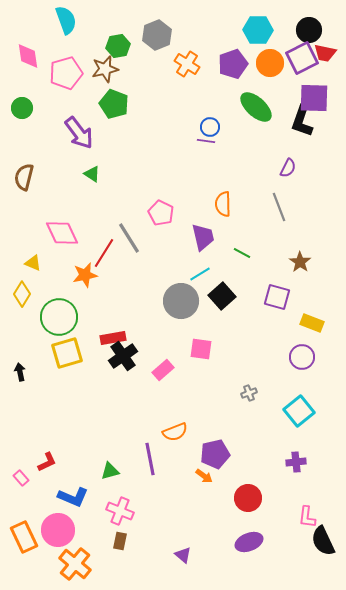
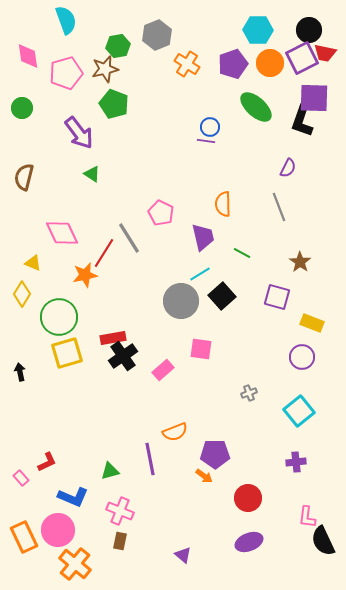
purple pentagon at (215, 454): rotated 12 degrees clockwise
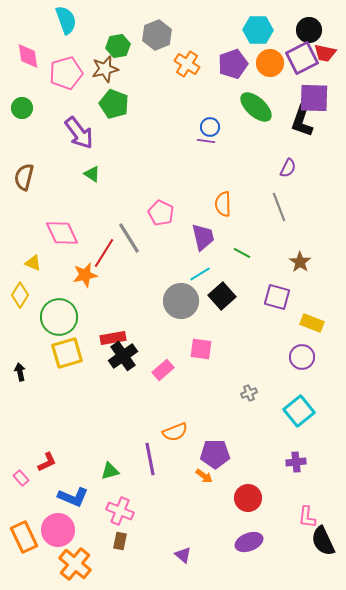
yellow diamond at (22, 294): moved 2 px left, 1 px down
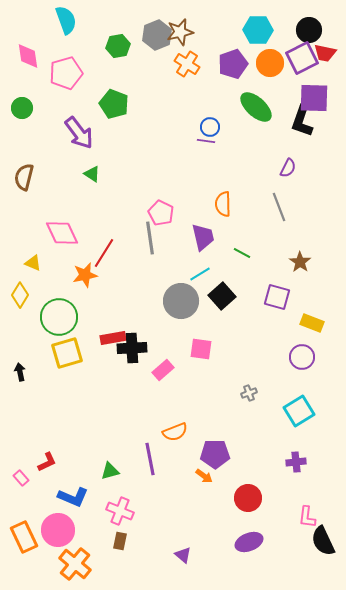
brown star at (105, 69): moved 75 px right, 37 px up
gray line at (129, 238): moved 21 px right; rotated 24 degrees clockwise
black cross at (123, 356): moved 9 px right, 8 px up; rotated 32 degrees clockwise
cyan square at (299, 411): rotated 8 degrees clockwise
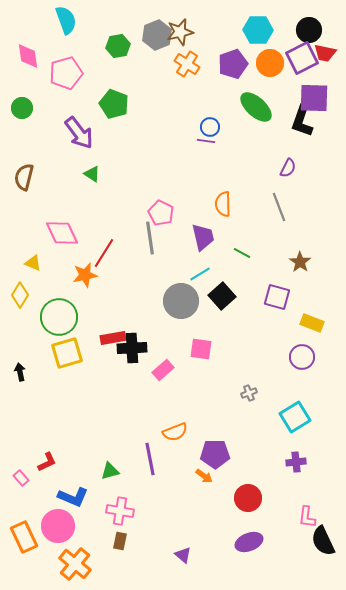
cyan square at (299, 411): moved 4 px left, 6 px down
pink cross at (120, 511): rotated 12 degrees counterclockwise
pink circle at (58, 530): moved 4 px up
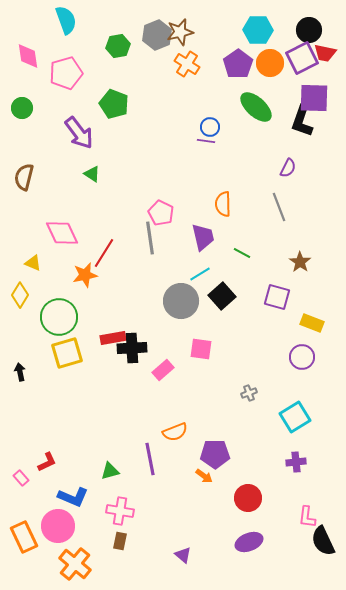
purple pentagon at (233, 64): moved 5 px right; rotated 16 degrees counterclockwise
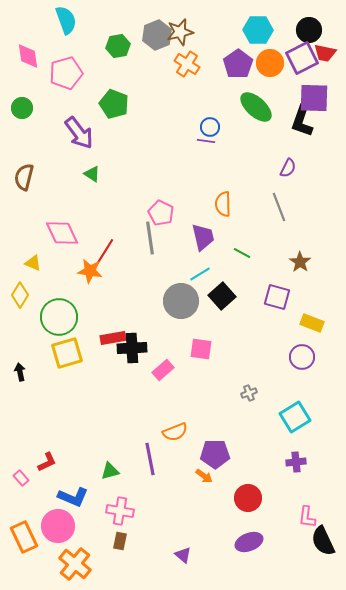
orange star at (85, 275): moved 5 px right, 4 px up; rotated 20 degrees clockwise
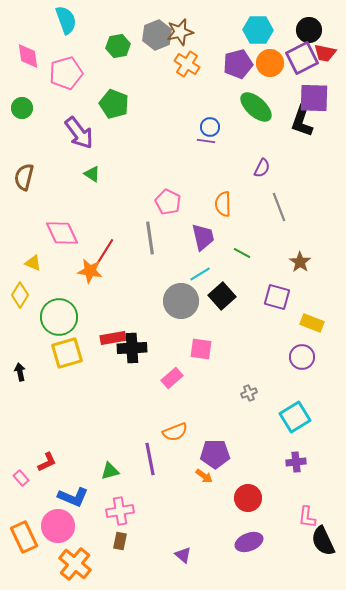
purple pentagon at (238, 64): rotated 20 degrees clockwise
purple semicircle at (288, 168): moved 26 px left
pink pentagon at (161, 213): moved 7 px right, 11 px up
pink rectangle at (163, 370): moved 9 px right, 8 px down
pink cross at (120, 511): rotated 20 degrees counterclockwise
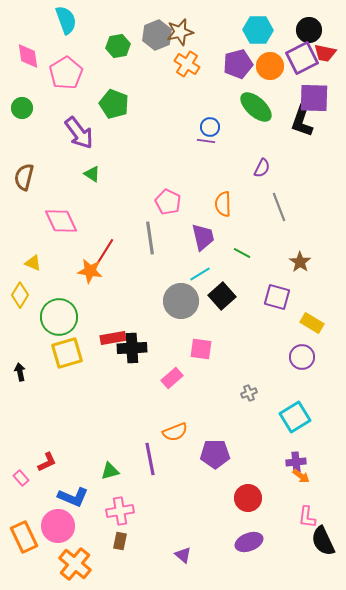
orange circle at (270, 63): moved 3 px down
pink pentagon at (66, 73): rotated 16 degrees counterclockwise
pink diamond at (62, 233): moved 1 px left, 12 px up
yellow rectangle at (312, 323): rotated 10 degrees clockwise
orange arrow at (204, 476): moved 97 px right
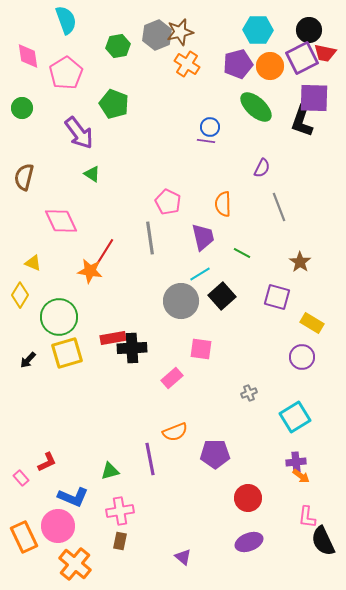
black arrow at (20, 372): moved 8 px right, 12 px up; rotated 126 degrees counterclockwise
purple triangle at (183, 555): moved 2 px down
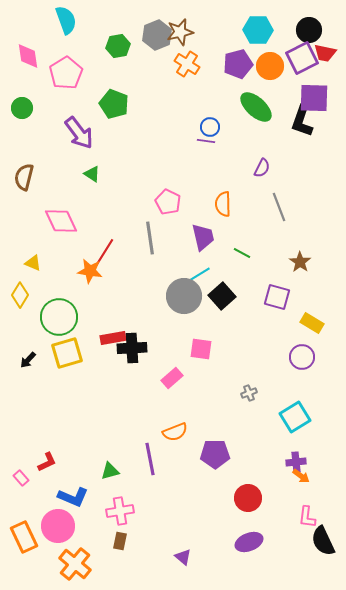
gray circle at (181, 301): moved 3 px right, 5 px up
